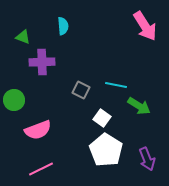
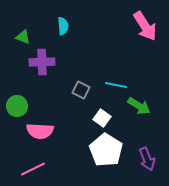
green circle: moved 3 px right, 6 px down
pink semicircle: moved 2 px right, 1 px down; rotated 24 degrees clockwise
pink line: moved 8 px left
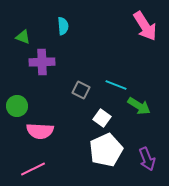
cyan line: rotated 10 degrees clockwise
white pentagon: rotated 16 degrees clockwise
